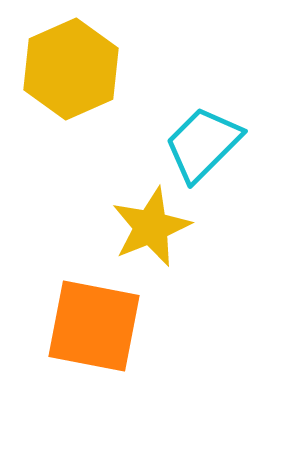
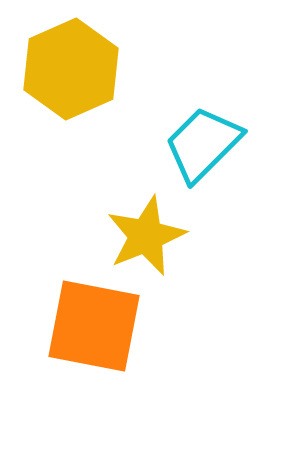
yellow star: moved 5 px left, 9 px down
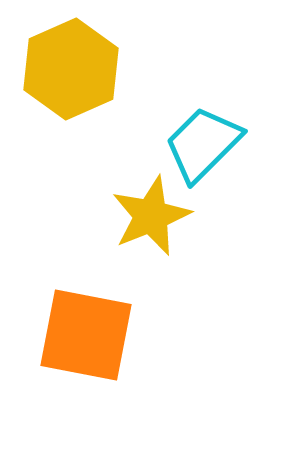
yellow star: moved 5 px right, 20 px up
orange square: moved 8 px left, 9 px down
